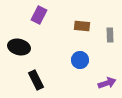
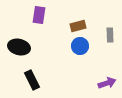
purple rectangle: rotated 18 degrees counterclockwise
brown rectangle: moved 4 px left; rotated 21 degrees counterclockwise
blue circle: moved 14 px up
black rectangle: moved 4 px left
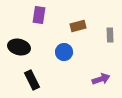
blue circle: moved 16 px left, 6 px down
purple arrow: moved 6 px left, 4 px up
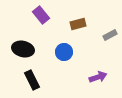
purple rectangle: moved 2 px right; rotated 48 degrees counterclockwise
brown rectangle: moved 2 px up
gray rectangle: rotated 64 degrees clockwise
black ellipse: moved 4 px right, 2 px down
purple arrow: moved 3 px left, 2 px up
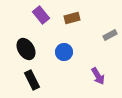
brown rectangle: moved 6 px left, 6 px up
black ellipse: moved 3 px right; rotated 45 degrees clockwise
purple arrow: moved 1 px up; rotated 78 degrees clockwise
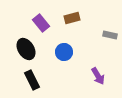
purple rectangle: moved 8 px down
gray rectangle: rotated 40 degrees clockwise
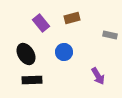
black ellipse: moved 5 px down
black rectangle: rotated 66 degrees counterclockwise
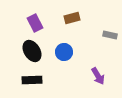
purple rectangle: moved 6 px left; rotated 12 degrees clockwise
black ellipse: moved 6 px right, 3 px up
